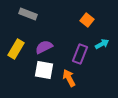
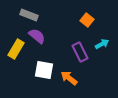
gray rectangle: moved 1 px right, 1 px down
purple semicircle: moved 7 px left, 11 px up; rotated 66 degrees clockwise
purple rectangle: moved 2 px up; rotated 48 degrees counterclockwise
orange arrow: rotated 24 degrees counterclockwise
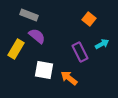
orange square: moved 2 px right, 1 px up
